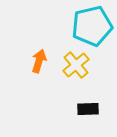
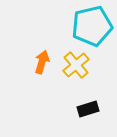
orange arrow: moved 3 px right, 1 px down
black rectangle: rotated 15 degrees counterclockwise
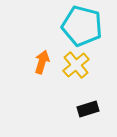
cyan pentagon: moved 10 px left; rotated 27 degrees clockwise
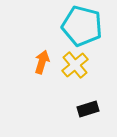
yellow cross: moved 1 px left
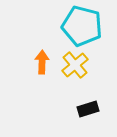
orange arrow: rotated 15 degrees counterclockwise
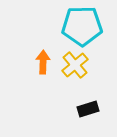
cyan pentagon: rotated 15 degrees counterclockwise
orange arrow: moved 1 px right
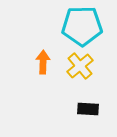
yellow cross: moved 5 px right, 1 px down
black rectangle: rotated 20 degrees clockwise
